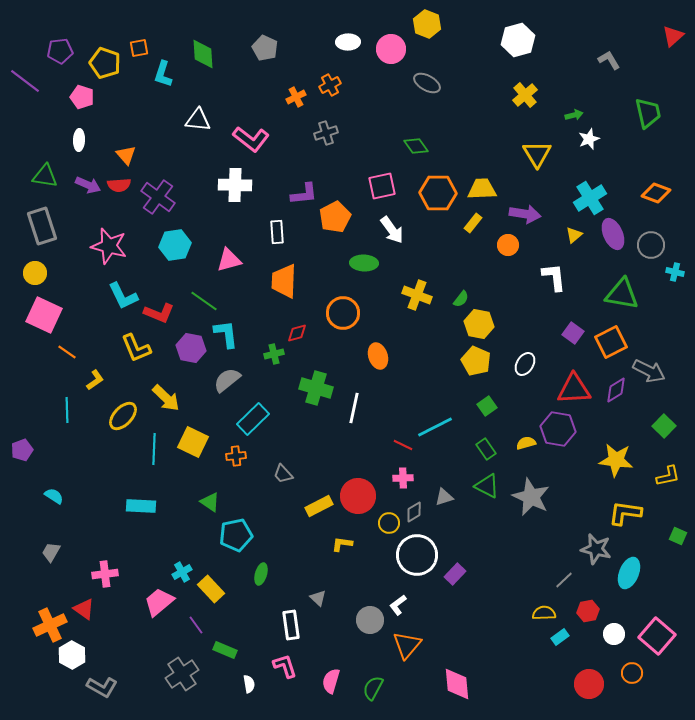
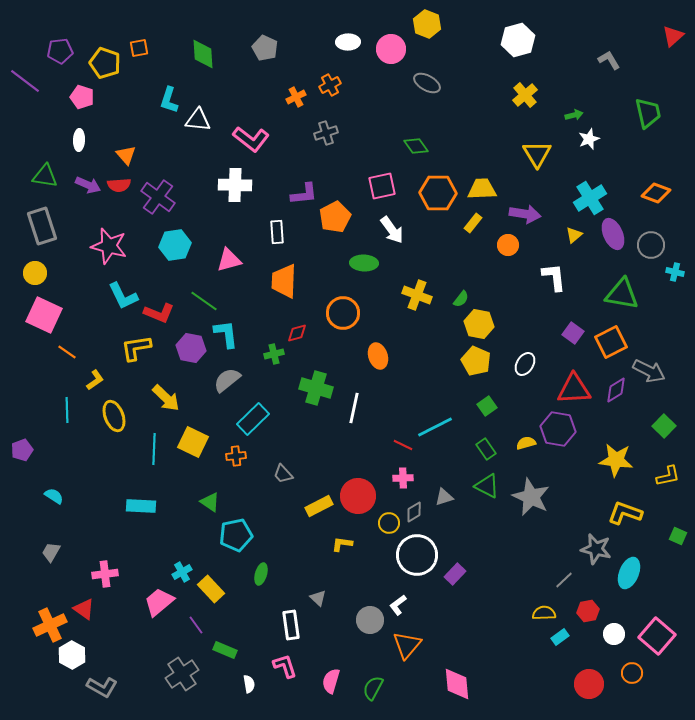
cyan L-shape at (163, 74): moved 6 px right, 26 px down
yellow L-shape at (136, 348): rotated 104 degrees clockwise
yellow ellipse at (123, 416): moved 9 px left; rotated 64 degrees counterclockwise
yellow L-shape at (625, 513): rotated 12 degrees clockwise
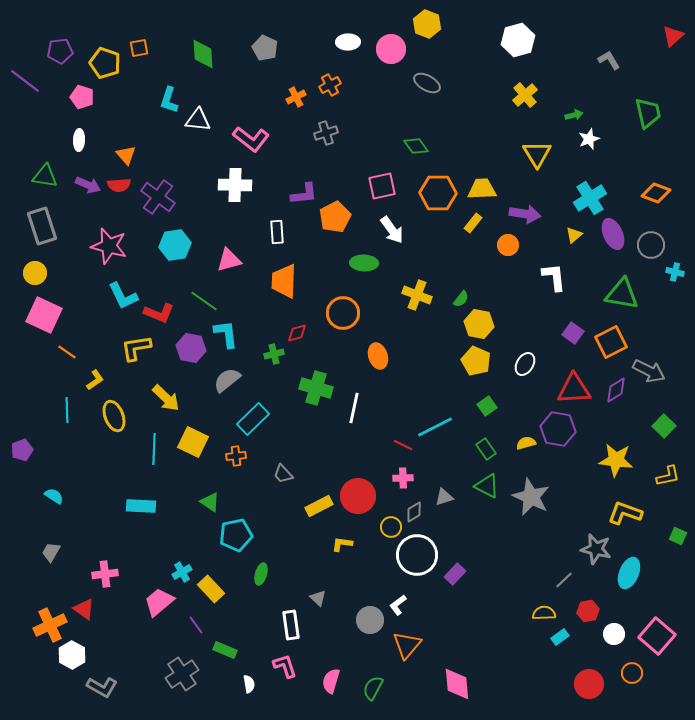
yellow circle at (389, 523): moved 2 px right, 4 px down
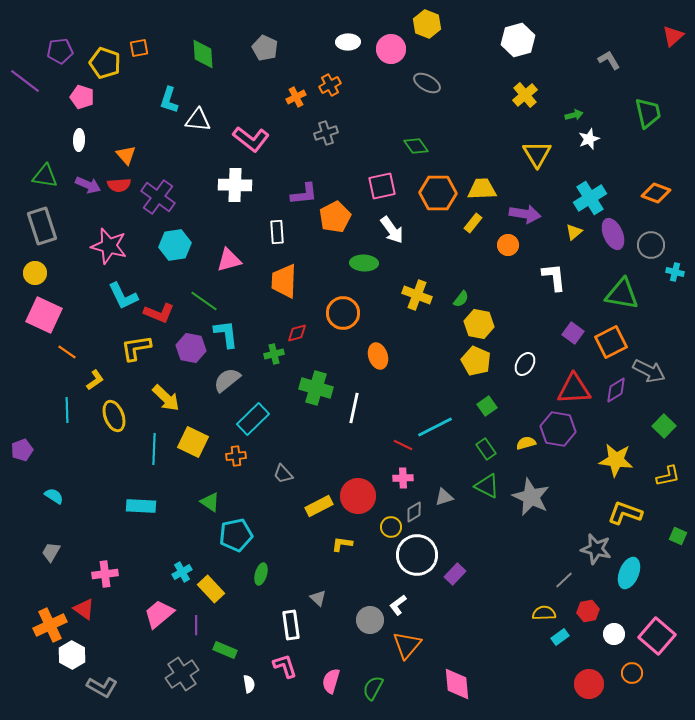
yellow triangle at (574, 235): moved 3 px up
pink trapezoid at (159, 602): moved 12 px down
purple line at (196, 625): rotated 36 degrees clockwise
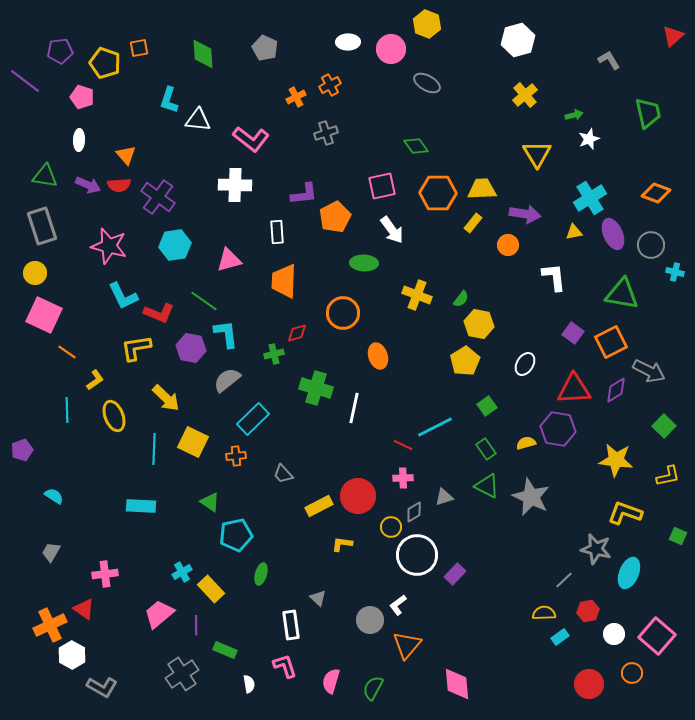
yellow triangle at (574, 232): rotated 30 degrees clockwise
yellow pentagon at (476, 361): moved 11 px left; rotated 16 degrees clockwise
